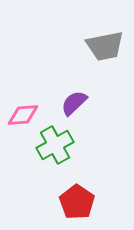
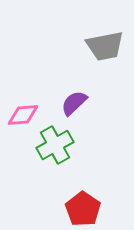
red pentagon: moved 6 px right, 7 px down
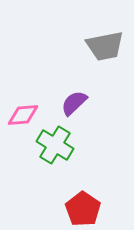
green cross: rotated 30 degrees counterclockwise
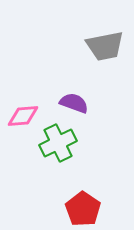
purple semicircle: rotated 64 degrees clockwise
pink diamond: moved 1 px down
green cross: moved 3 px right, 2 px up; rotated 33 degrees clockwise
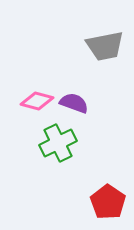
pink diamond: moved 14 px right, 15 px up; rotated 20 degrees clockwise
red pentagon: moved 25 px right, 7 px up
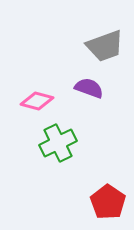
gray trapezoid: rotated 9 degrees counterclockwise
purple semicircle: moved 15 px right, 15 px up
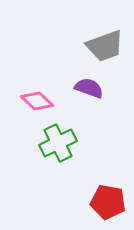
pink diamond: rotated 28 degrees clockwise
red pentagon: rotated 24 degrees counterclockwise
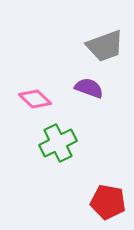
pink diamond: moved 2 px left, 2 px up
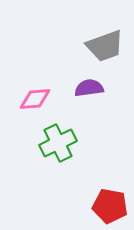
purple semicircle: rotated 28 degrees counterclockwise
pink diamond: rotated 48 degrees counterclockwise
red pentagon: moved 2 px right, 4 px down
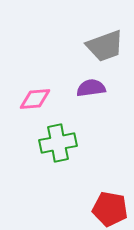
purple semicircle: moved 2 px right
green cross: rotated 15 degrees clockwise
red pentagon: moved 3 px down
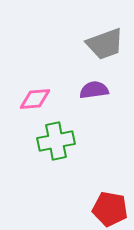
gray trapezoid: moved 2 px up
purple semicircle: moved 3 px right, 2 px down
green cross: moved 2 px left, 2 px up
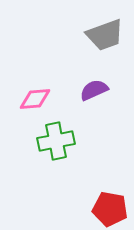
gray trapezoid: moved 9 px up
purple semicircle: rotated 16 degrees counterclockwise
